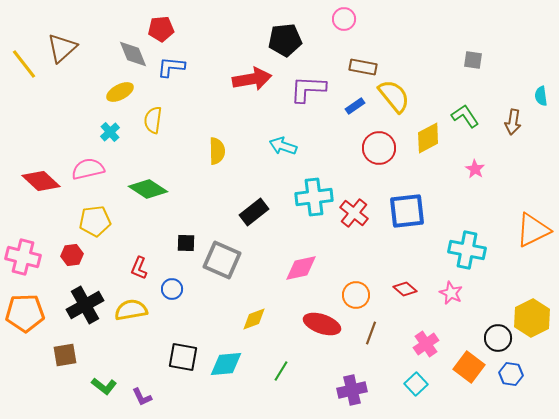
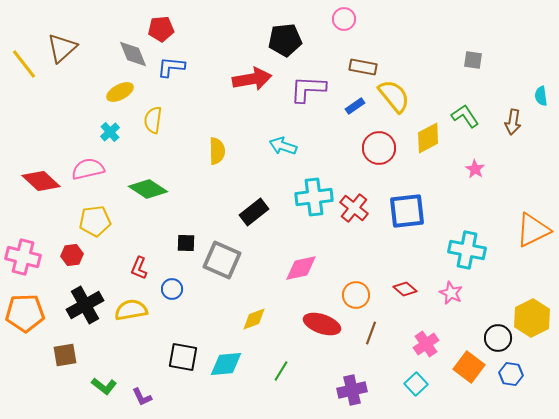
red cross at (354, 213): moved 5 px up
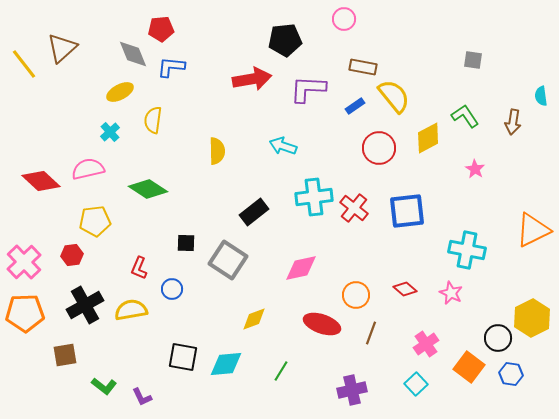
pink cross at (23, 257): moved 1 px right, 5 px down; rotated 32 degrees clockwise
gray square at (222, 260): moved 6 px right; rotated 9 degrees clockwise
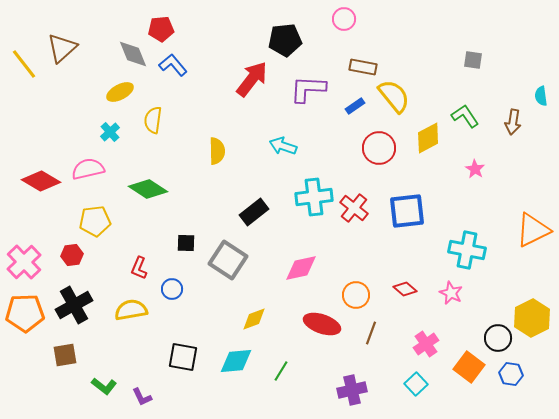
blue L-shape at (171, 67): moved 2 px right, 2 px up; rotated 44 degrees clockwise
red arrow at (252, 79): rotated 42 degrees counterclockwise
red diamond at (41, 181): rotated 12 degrees counterclockwise
black cross at (85, 305): moved 11 px left
cyan diamond at (226, 364): moved 10 px right, 3 px up
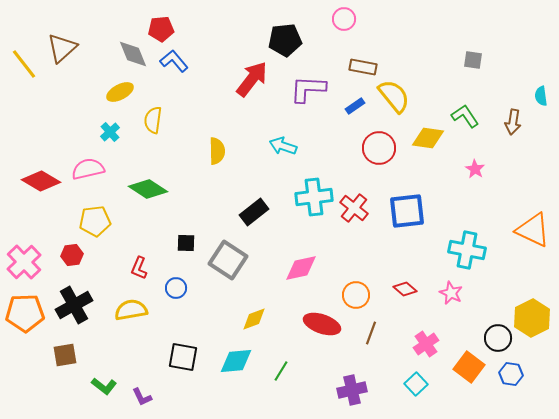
blue L-shape at (173, 65): moved 1 px right, 4 px up
yellow diamond at (428, 138): rotated 36 degrees clockwise
orange triangle at (533, 230): rotated 51 degrees clockwise
blue circle at (172, 289): moved 4 px right, 1 px up
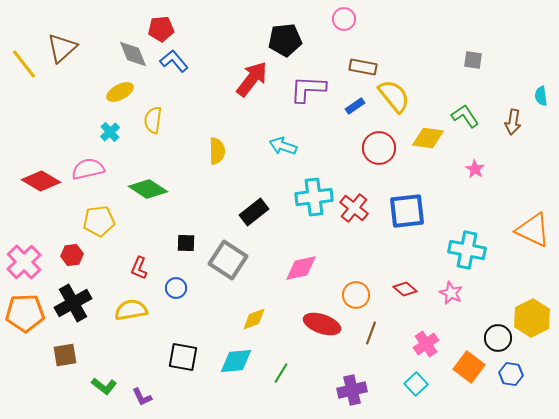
yellow pentagon at (95, 221): moved 4 px right
black cross at (74, 305): moved 1 px left, 2 px up
green line at (281, 371): moved 2 px down
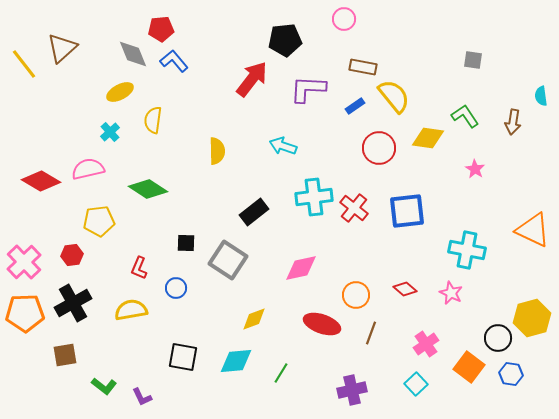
yellow hexagon at (532, 318): rotated 12 degrees clockwise
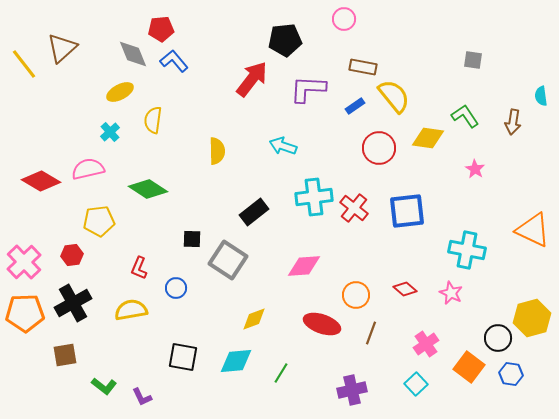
black square at (186, 243): moved 6 px right, 4 px up
pink diamond at (301, 268): moved 3 px right, 2 px up; rotated 8 degrees clockwise
